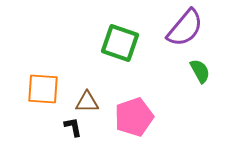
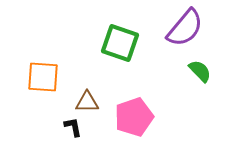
green semicircle: rotated 15 degrees counterclockwise
orange square: moved 12 px up
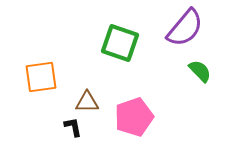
orange square: moved 2 px left; rotated 12 degrees counterclockwise
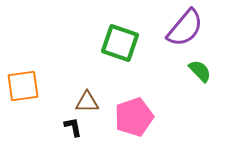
orange square: moved 18 px left, 9 px down
